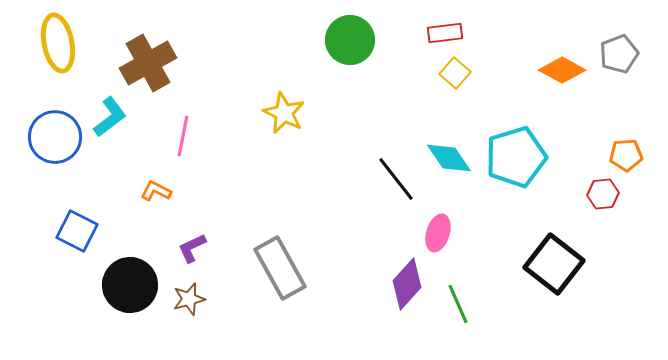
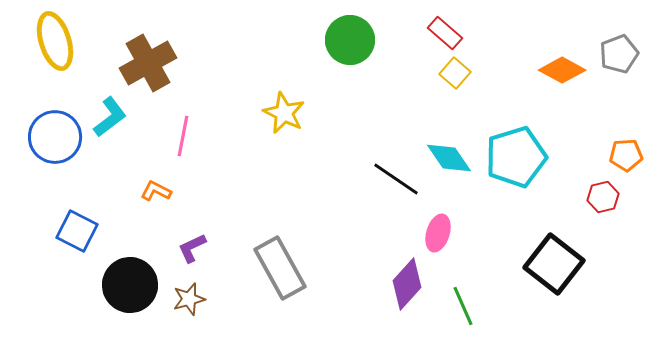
red rectangle: rotated 48 degrees clockwise
yellow ellipse: moved 3 px left, 2 px up; rotated 6 degrees counterclockwise
black line: rotated 18 degrees counterclockwise
red hexagon: moved 3 px down; rotated 8 degrees counterclockwise
green line: moved 5 px right, 2 px down
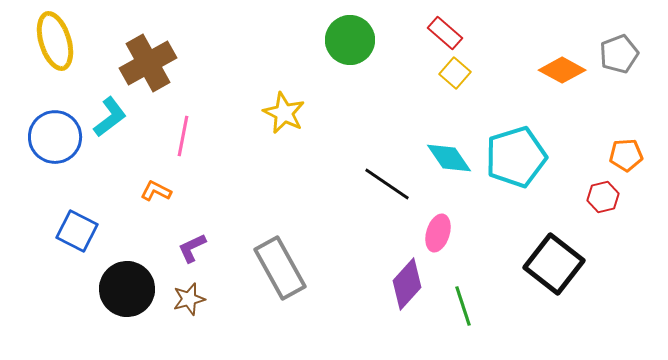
black line: moved 9 px left, 5 px down
black circle: moved 3 px left, 4 px down
green line: rotated 6 degrees clockwise
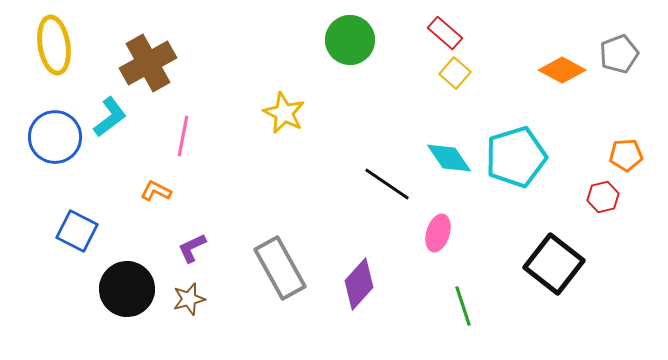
yellow ellipse: moved 1 px left, 4 px down; rotated 8 degrees clockwise
purple diamond: moved 48 px left
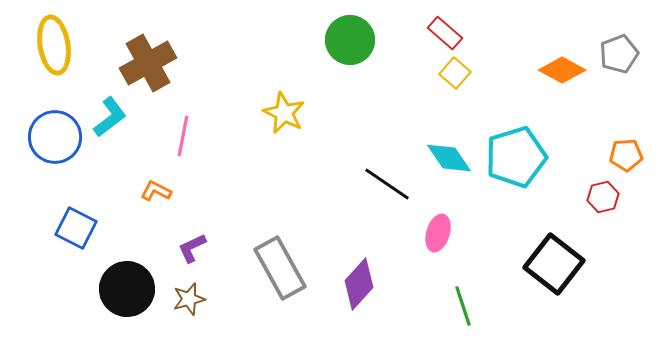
blue square: moved 1 px left, 3 px up
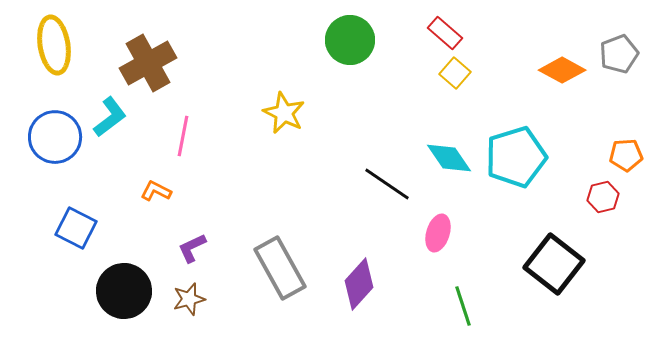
black circle: moved 3 px left, 2 px down
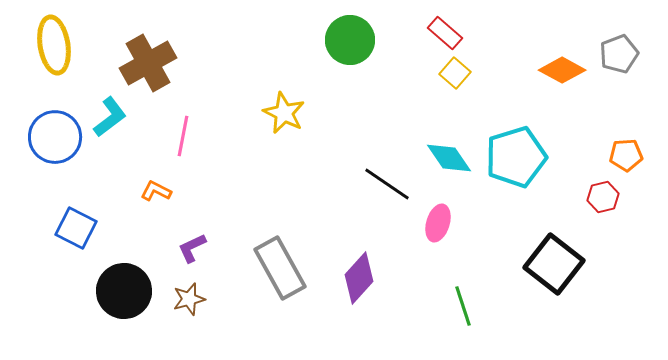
pink ellipse: moved 10 px up
purple diamond: moved 6 px up
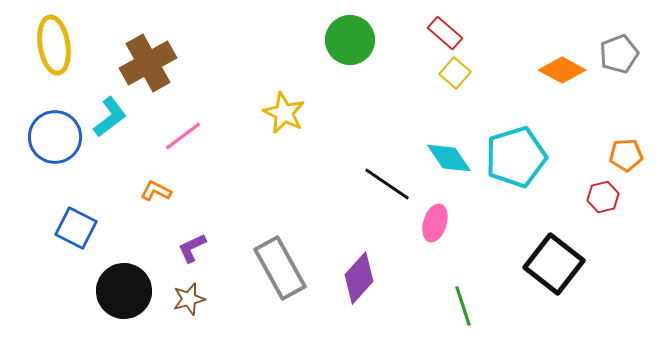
pink line: rotated 42 degrees clockwise
pink ellipse: moved 3 px left
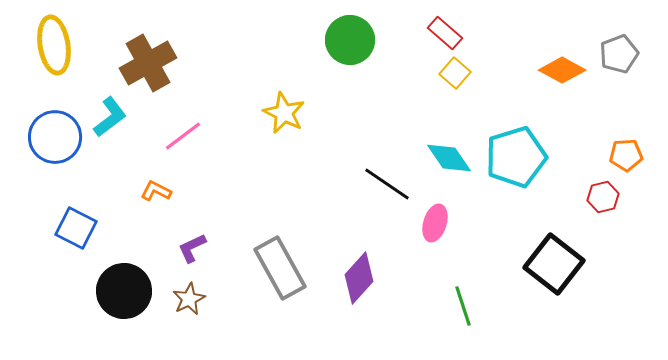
brown star: rotated 12 degrees counterclockwise
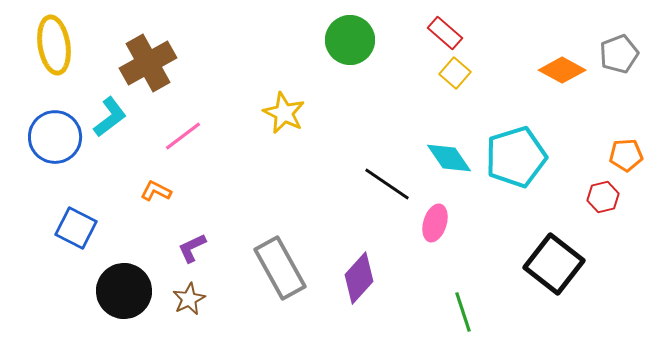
green line: moved 6 px down
